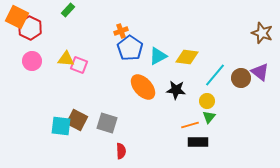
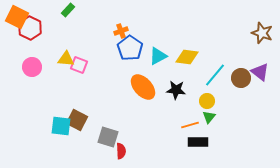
pink circle: moved 6 px down
gray square: moved 1 px right, 14 px down
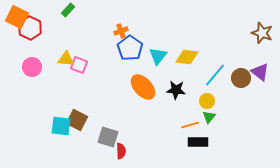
cyan triangle: rotated 24 degrees counterclockwise
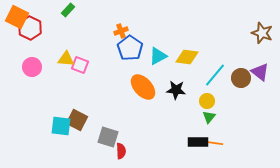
cyan triangle: rotated 24 degrees clockwise
pink square: moved 1 px right
orange line: moved 24 px right, 18 px down; rotated 24 degrees clockwise
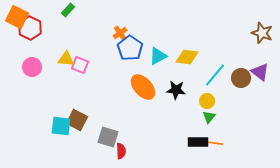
orange cross: moved 1 px left, 2 px down; rotated 16 degrees counterclockwise
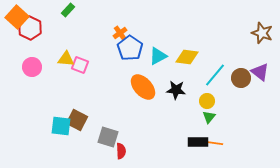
orange square: rotated 15 degrees clockwise
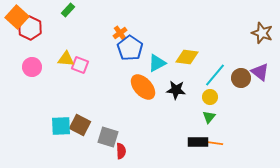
cyan triangle: moved 1 px left, 7 px down
yellow circle: moved 3 px right, 4 px up
brown square: moved 3 px right, 5 px down
cyan square: rotated 10 degrees counterclockwise
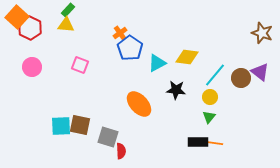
yellow triangle: moved 34 px up
orange ellipse: moved 4 px left, 17 px down
brown square: rotated 15 degrees counterclockwise
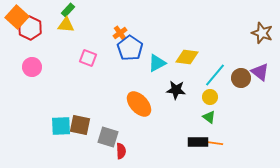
pink square: moved 8 px right, 7 px up
green triangle: rotated 32 degrees counterclockwise
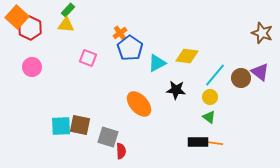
yellow diamond: moved 1 px up
